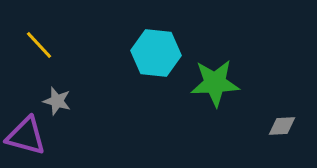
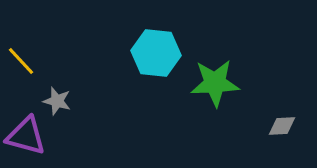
yellow line: moved 18 px left, 16 px down
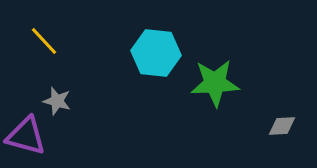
yellow line: moved 23 px right, 20 px up
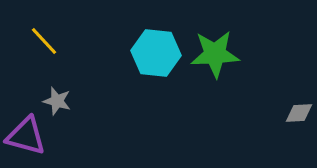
green star: moved 29 px up
gray diamond: moved 17 px right, 13 px up
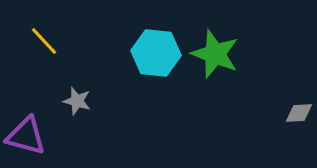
green star: rotated 24 degrees clockwise
gray star: moved 20 px right
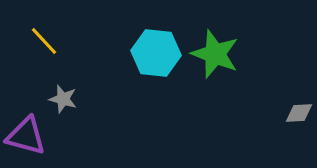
gray star: moved 14 px left, 2 px up
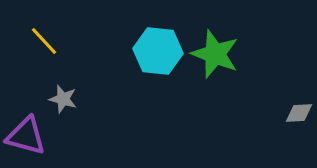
cyan hexagon: moved 2 px right, 2 px up
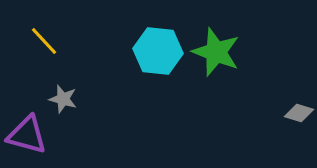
green star: moved 1 px right, 2 px up
gray diamond: rotated 20 degrees clockwise
purple triangle: moved 1 px right, 1 px up
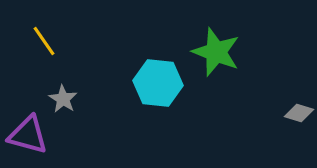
yellow line: rotated 8 degrees clockwise
cyan hexagon: moved 32 px down
gray star: rotated 16 degrees clockwise
purple triangle: moved 1 px right
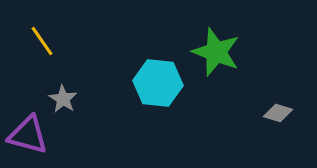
yellow line: moved 2 px left
gray diamond: moved 21 px left
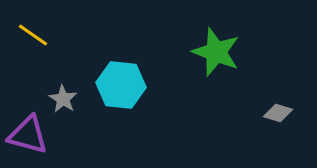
yellow line: moved 9 px left, 6 px up; rotated 20 degrees counterclockwise
cyan hexagon: moved 37 px left, 2 px down
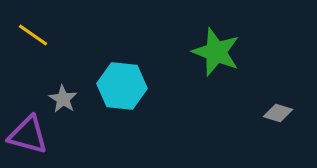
cyan hexagon: moved 1 px right, 1 px down
